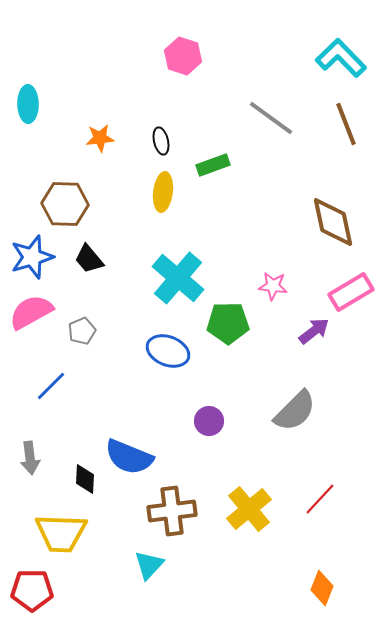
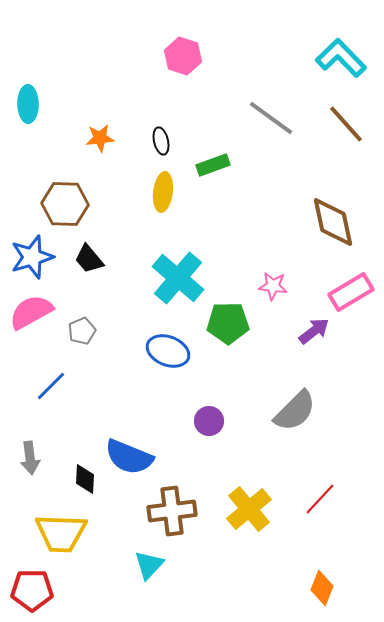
brown line: rotated 21 degrees counterclockwise
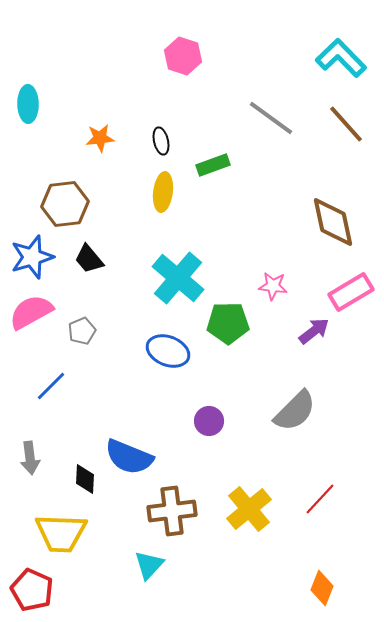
brown hexagon: rotated 9 degrees counterclockwise
red pentagon: rotated 24 degrees clockwise
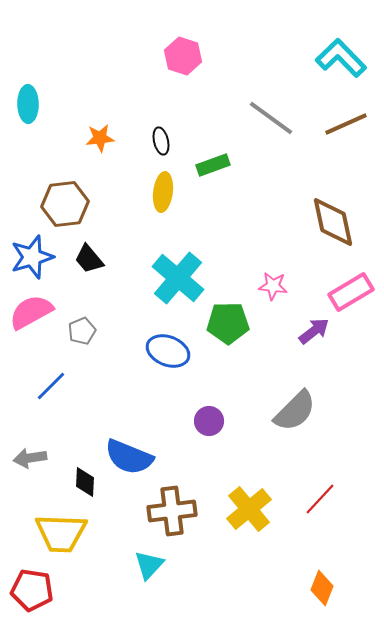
brown line: rotated 72 degrees counterclockwise
gray arrow: rotated 88 degrees clockwise
black diamond: moved 3 px down
red pentagon: rotated 15 degrees counterclockwise
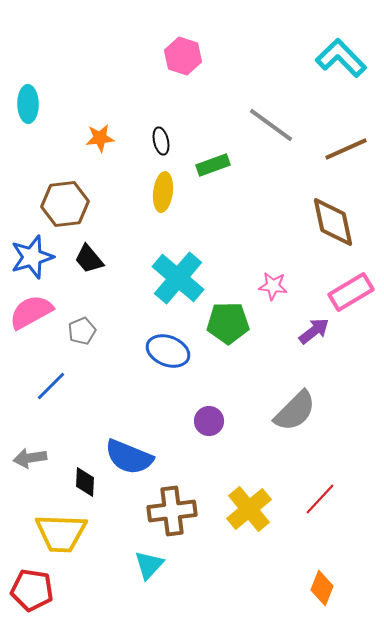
gray line: moved 7 px down
brown line: moved 25 px down
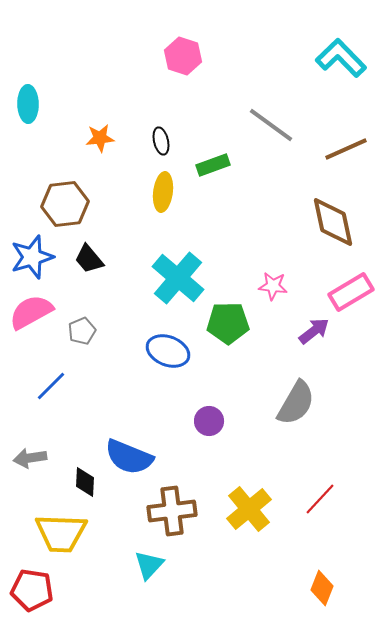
gray semicircle: moved 1 px right, 8 px up; rotated 15 degrees counterclockwise
